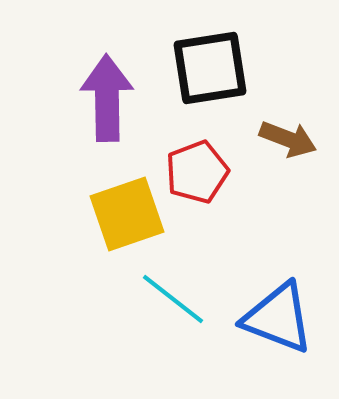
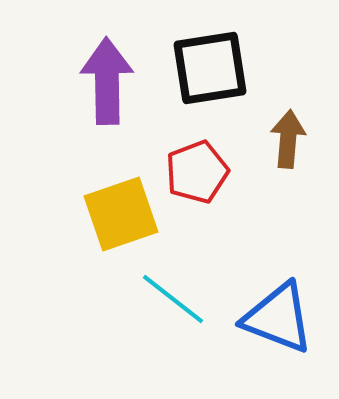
purple arrow: moved 17 px up
brown arrow: rotated 106 degrees counterclockwise
yellow square: moved 6 px left
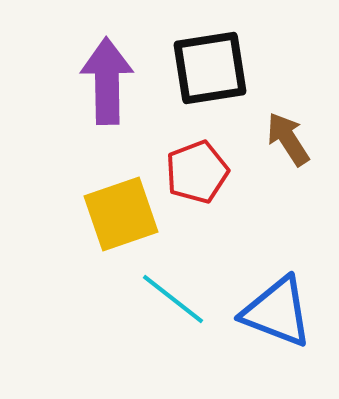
brown arrow: rotated 38 degrees counterclockwise
blue triangle: moved 1 px left, 6 px up
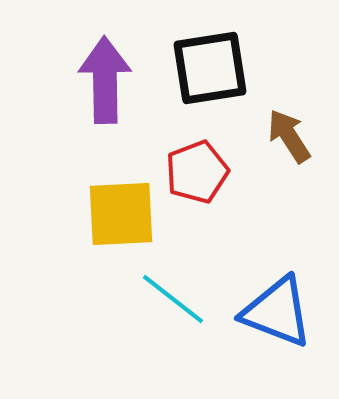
purple arrow: moved 2 px left, 1 px up
brown arrow: moved 1 px right, 3 px up
yellow square: rotated 16 degrees clockwise
